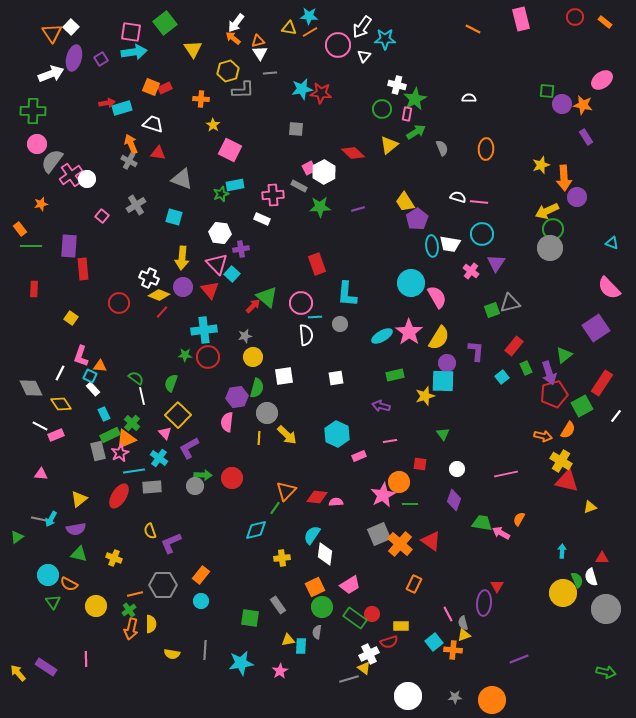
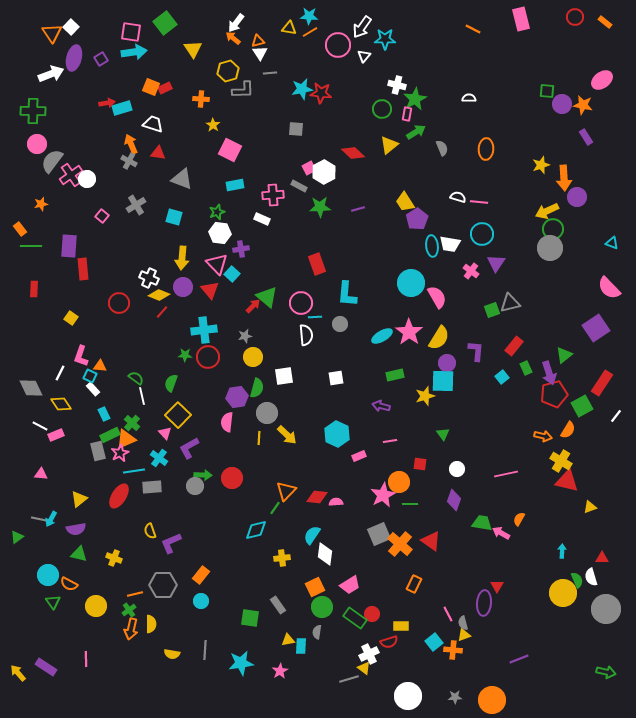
green star at (221, 194): moved 4 px left, 18 px down
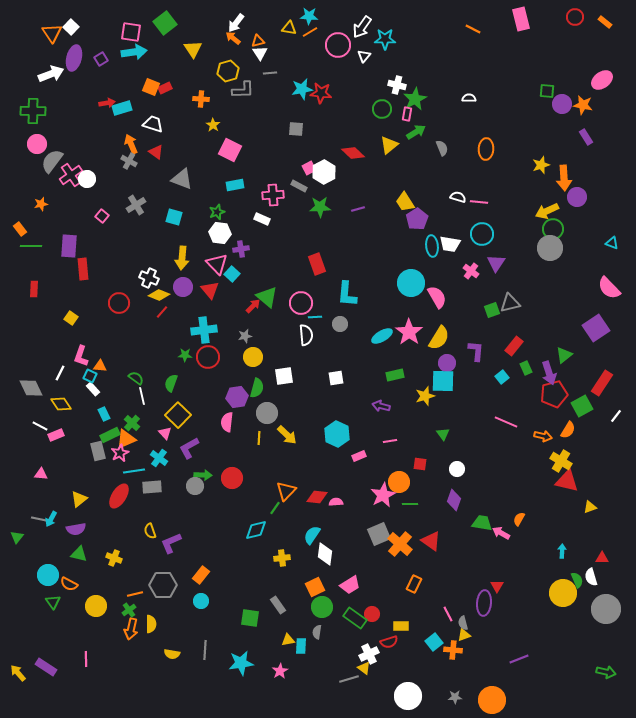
red triangle at (158, 153): moved 2 px left, 1 px up; rotated 28 degrees clockwise
pink line at (506, 474): moved 52 px up; rotated 35 degrees clockwise
green triangle at (17, 537): rotated 16 degrees counterclockwise
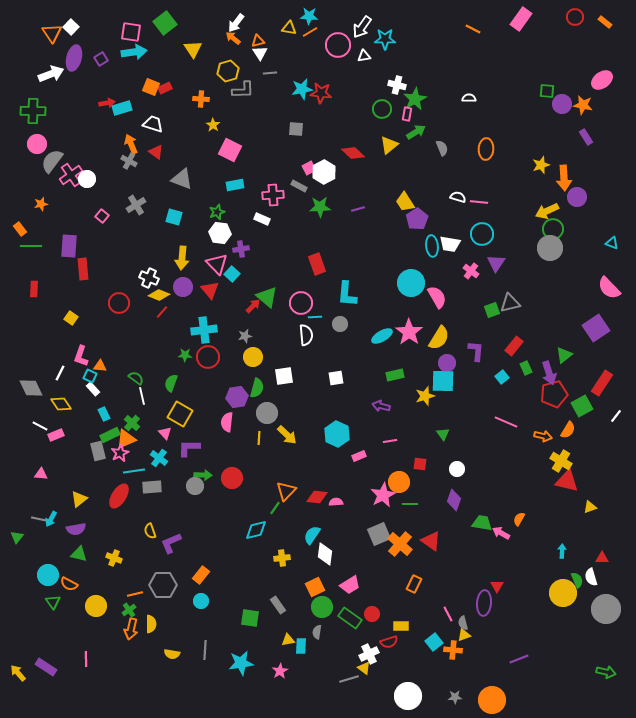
pink rectangle at (521, 19): rotated 50 degrees clockwise
white triangle at (364, 56): rotated 40 degrees clockwise
yellow square at (178, 415): moved 2 px right, 1 px up; rotated 15 degrees counterclockwise
purple L-shape at (189, 448): rotated 30 degrees clockwise
green rectangle at (355, 618): moved 5 px left
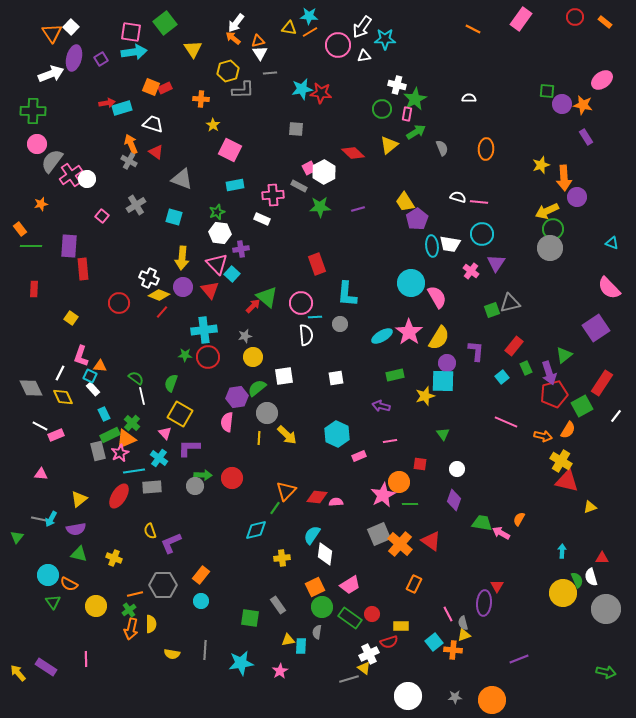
green semicircle at (257, 388): rotated 144 degrees counterclockwise
yellow diamond at (61, 404): moved 2 px right, 7 px up; rotated 10 degrees clockwise
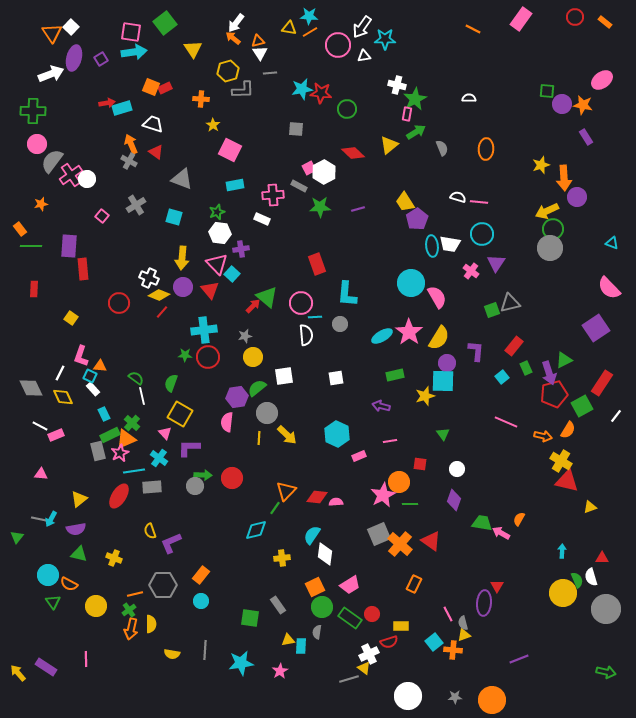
green circle at (382, 109): moved 35 px left
green triangle at (564, 355): moved 5 px down; rotated 12 degrees clockwise
